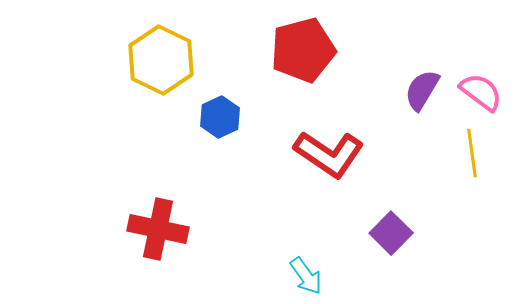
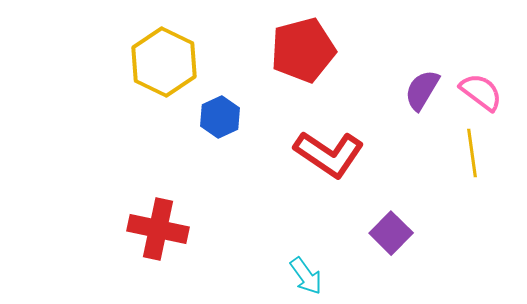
yellow hexagon: moved 3 px right, 2 px down
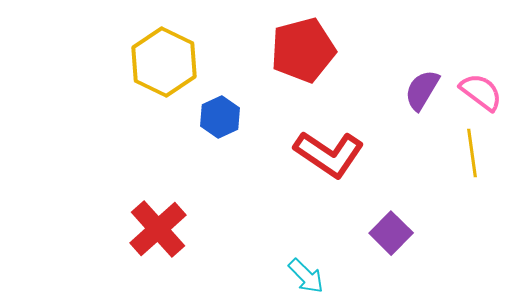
red cross: rotated 36 degrees clockwise
cyan arrow: rotated 9 degrees counterclockwise
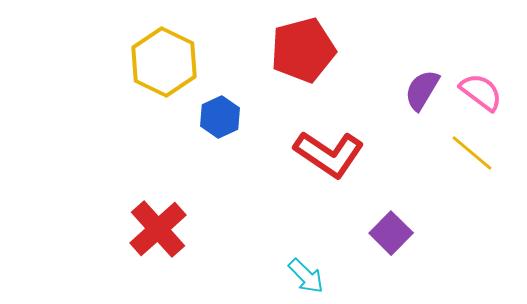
yellow line: rotated 42 degrees counterclockwise
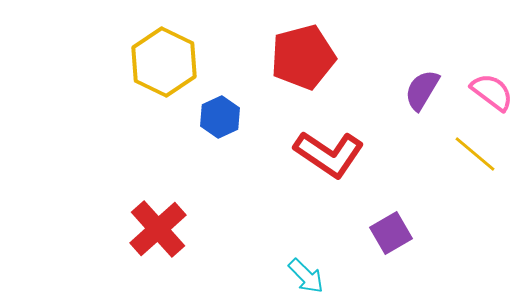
red pentagon: moved 7 px down
pink semicircle: moved 11 px right
yellow line: moved 3 px right, 1 px down
purple square: rotated 15 degrees clockwise
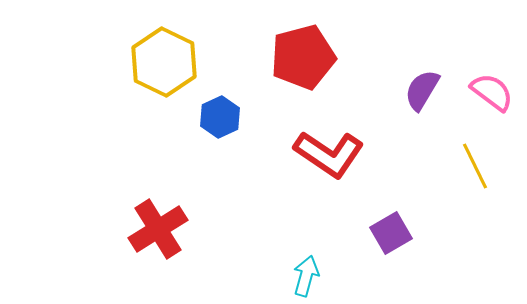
yellow line: moved 12 px down; rotated 24 degrees clockwise
red cross: rotated 10 degrees clockwise
cyan arrow: rotated 120 degrees counterclockwise
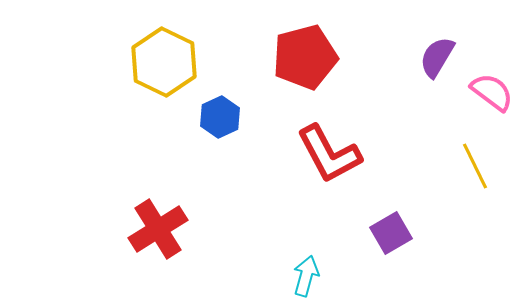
red pentagon: moved 2 px right
purple semicircle: moved 15 px right, 33 px up
red L-shape: rotated 28 degrees clockwise
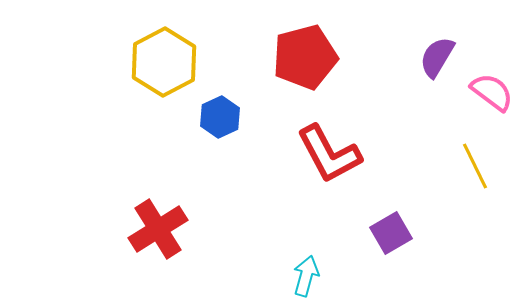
yellow hexagon: rotated 6 degrees clockwise
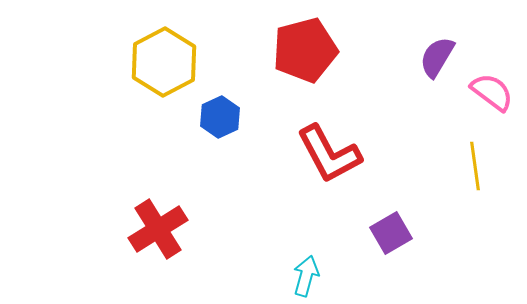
red pentagon: moved 7 px up
yellow line: rotated 18 degrees clockwise
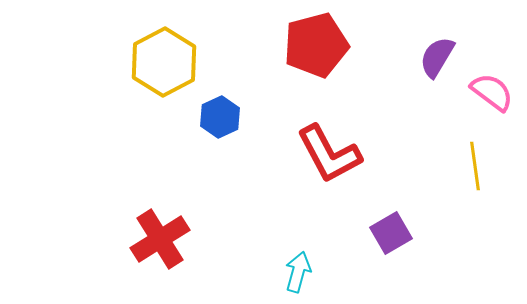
red pentagon: moved 11 px right, 5 px up
red cross: moved 2 px right, 10 px down
cyan arrow: moved 8 px left, 4 px up
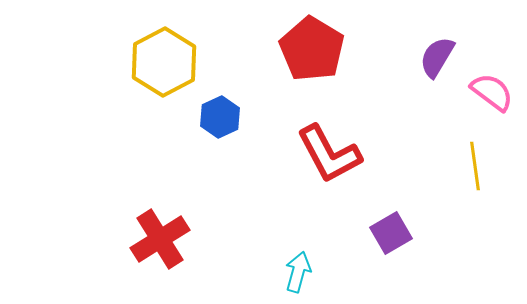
red pentagon: moved 4 px left, 4 px down; rotated 26 degrees counterclockwise
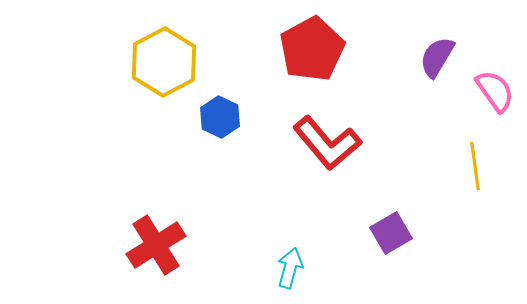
red pentagon: rotated 12 degrees clockwise
pink semicircle: moved 3 px right, 1 px up; rotated 18 degrees clockwise
blue hexagon: rotated 9 degrees counterclockwise
red L-shape: moved 2 px left, 11 px up; rotated 12 degrees counterclockwise
red cross: moved 4 px left, 6 px down
cyan arrow: moved 8 px left, 4 px up
